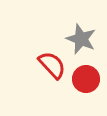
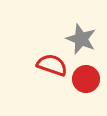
red semicircle: rotated 28 degrees counterclockwise
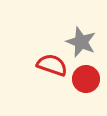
gray star: moved 3 px down
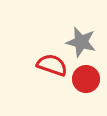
gray star: rotated 8 degrees counterclockwise
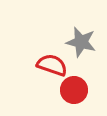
red circle: moved 12 px left, 11 px down
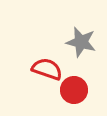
red semicircle: moved 5 px left, 4 px down
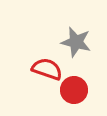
gray star: moved 5 px left
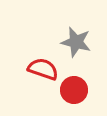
red semicircle: moved 4 px left
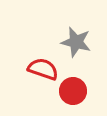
red circle: moved 1 px left, 1 px down
